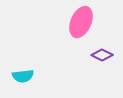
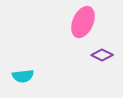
pink ellipse: moved 2 px right
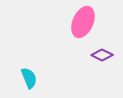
cyan semicircle: moved 6 px right, 2 px down; rotated 105 degrees counterclockwise
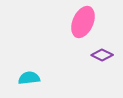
cyan semicircle: rotated 75 degrees counterclockwise
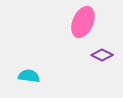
cyan semicircle: moved 2 px up; rotated 15 degrees clockwise
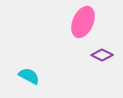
cyan semicircle: rotated 20 degrees clockwise
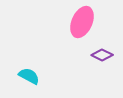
pink ellipse: moved 1 px left
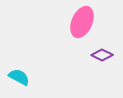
cyan semicircle: moved 10 px left, 1 px down
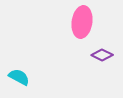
pink ellipse: rotated 16 degrees counterclockwise
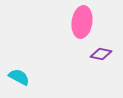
purple diamond: moved 1 px left, 1 px up; rotated 15 degrees counterclockwise
